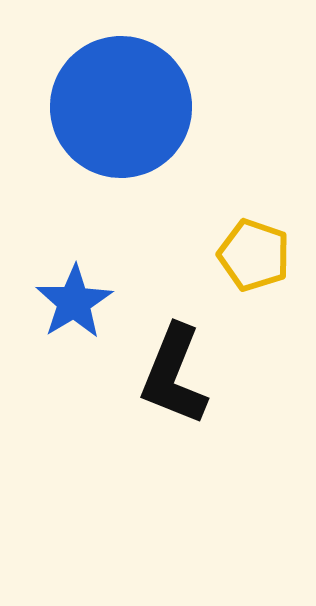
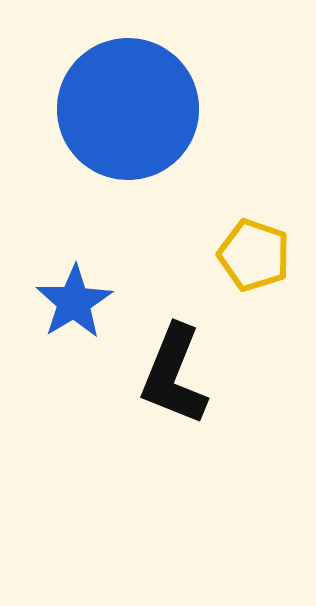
blue circle: moved 7 px right, 2 px down
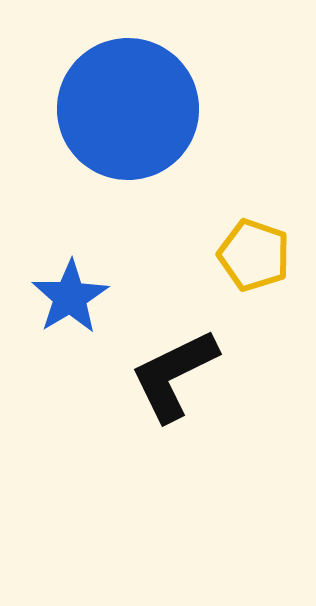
blue star: moved 4 px left, 5 px up
black L-shape: rotated 42 degrees clockwise
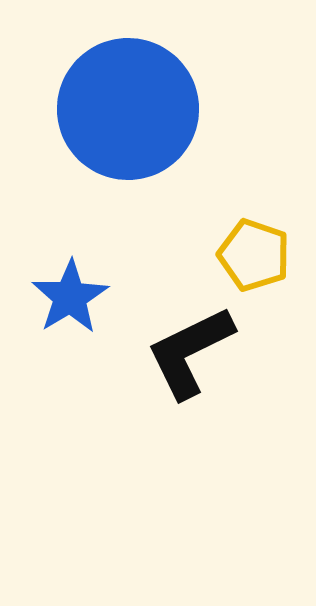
black L-shape: moved 16 px right, 23 px up
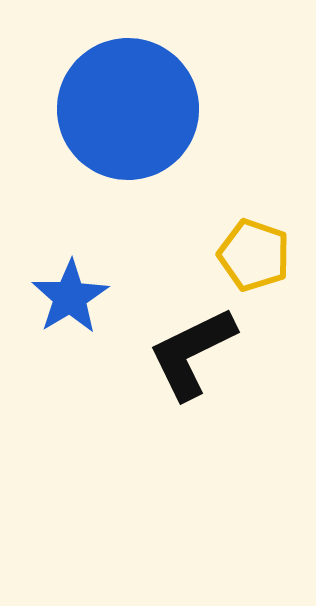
black L-shape: moved 2 px right, 1 px down
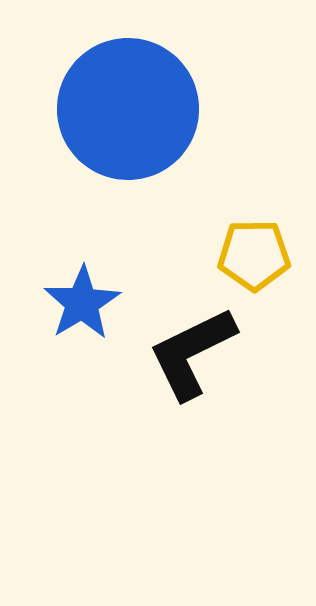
yellow pentagon: rotated 20 degrees counterclockwise
blue star: moved 12 px right, 6 px down
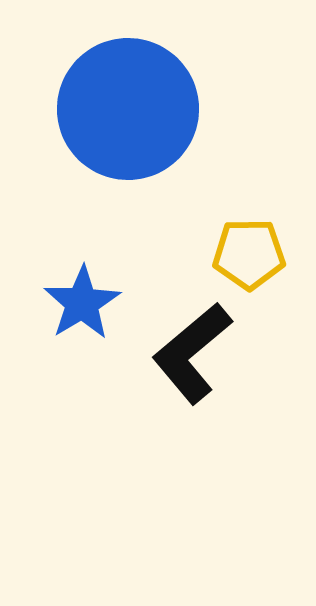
yellow pentagon: moved 5 px left, 1 px up
black L-shape: rotated 14 degrees counterclockwise
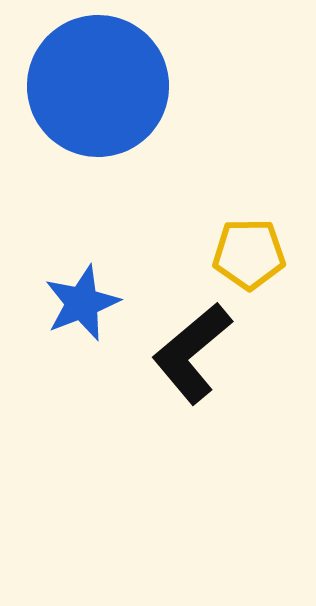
blue circle: moved 30 px left, 23 px up
blue star: rotated 10 degrees clockwise
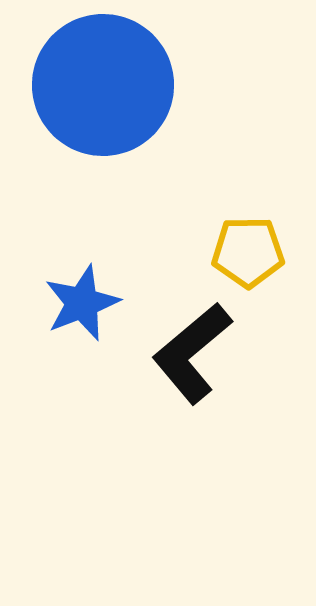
blue circle: moved 5 px right, 1 px up
yellow pentagon: moved 1 px left, 2 px up
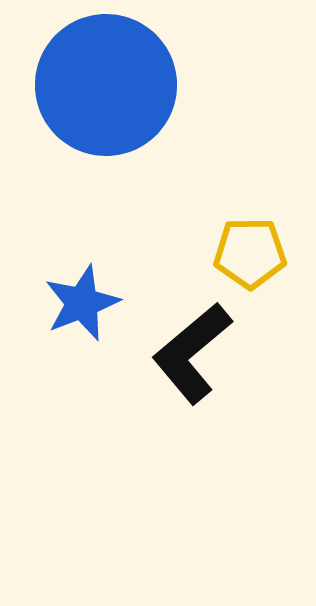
blue circle: moved 3 px right
yellow pentagon: moved 2 px right, 1 px down
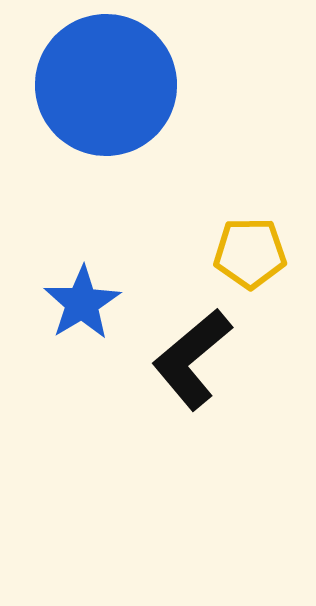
blue star: rotated 10 degrees counterclockwise
black L-shape: moved 6 px down
